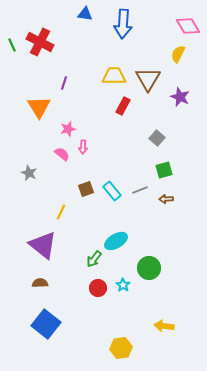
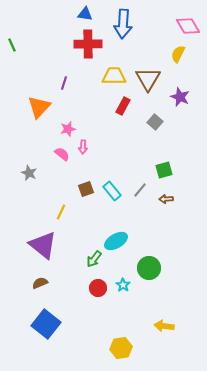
red cross: moved 48 px right, 2 px down; rotated 28 degrees counterclockwise
orange triangle: rotated 15 degrees clockwise
gray square: moved 2 px left, 16 px up
gray line: rotated 28 degrees counterclockwise
brown semicircle: rotated 21 degrees counterclockwise
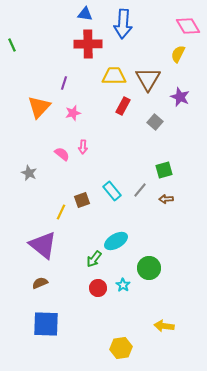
pink star: moved 5 px right, 16 px up
brown square: moved 4 px left, 11 px down
blue square: rotated 36 degrees counterclockwise
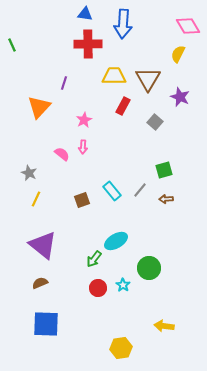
pink star: moved 11 px right, 7 px down; rotated 14 degrees counterclockwise
yellow line: moved 25 px left, 13 px up
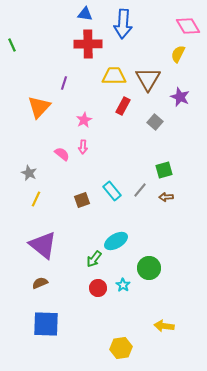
brown arrow: moved 2 px up
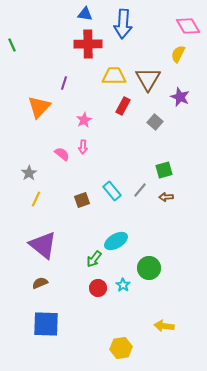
gray star: rotated 14 degrees clockwise
